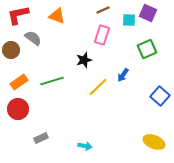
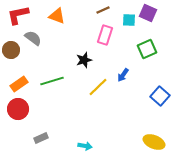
pink rectangle: moved 3 px right
orange rectangle: moved 2 px down
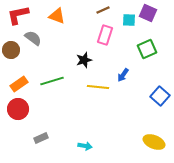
yellow line: rotated 50 degrees clockwise
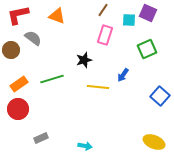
brown line: rotated 32 degrees counterclockwise
green line: moved 2 px up
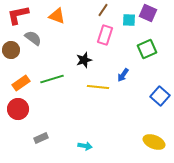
orange rectangle: moved 2 px right, 1 px up
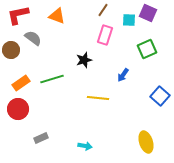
yellow line: moved 11 px down
yellow ellipse: moved 8 px left; rotated 50 degrees clockwise
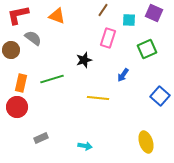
purple square: moved 6 px right
pink rectangle: moved 3 px right, 3 px down
orange rectangle: rotated 42 degrees counterclockwise
red circle: moved 1 px left, 2 px up
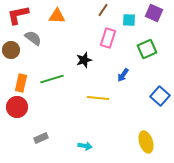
orange triangle: rotated 18 degrees counterclockwise
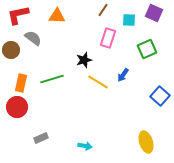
yellow line: moved 16 px up; rotated 25 degrees clockwise
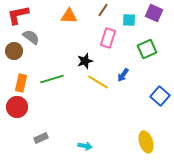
orange triangle: moved 12 px right
gray semicircle: moved 2 px left, 1 px up
brown circle: moved 3 px right, 1 px down
black star: moved 1 px right, 1 px down
